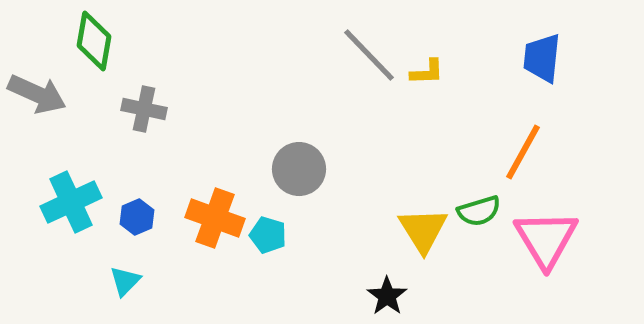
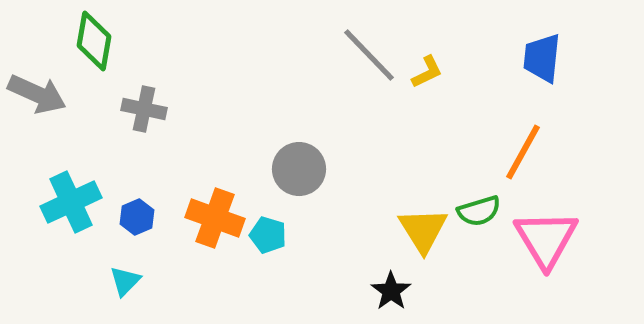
yellow L-shape: rotated 24 degrees counterclockwise
black star: moved 4 px right, 5 px up
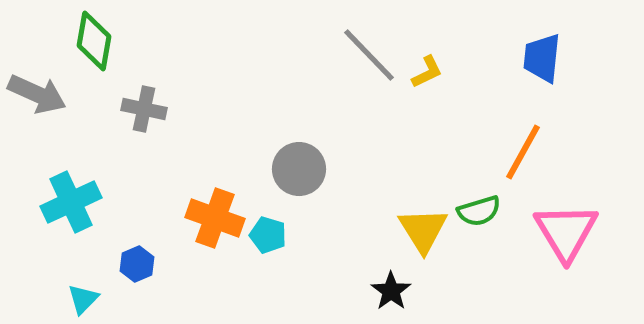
blue hexagon: moved 47 px down
pink triangle: moved 20 px right, 7 px up
cyan triangle: moved 42 px left, 18 px down
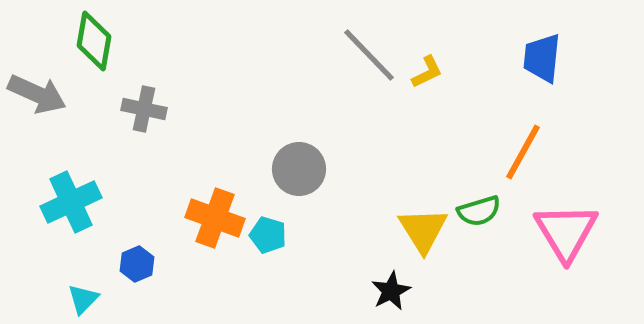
black star: rotated 9 degrees clockwise
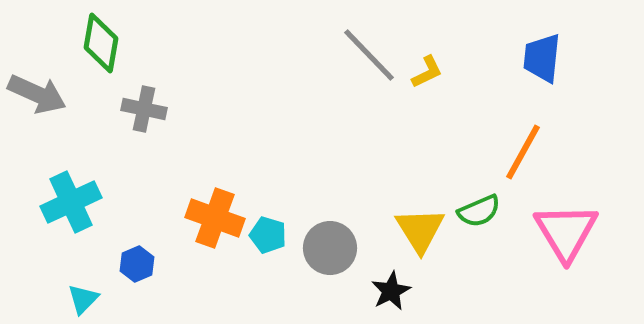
green diamond: moved 7 px right, 2 px down
gray circle: moved 31 px right, 79 px down
green semicircle: rotated 6 degrees counterclockwise
yellow triangle: moved 3 px left
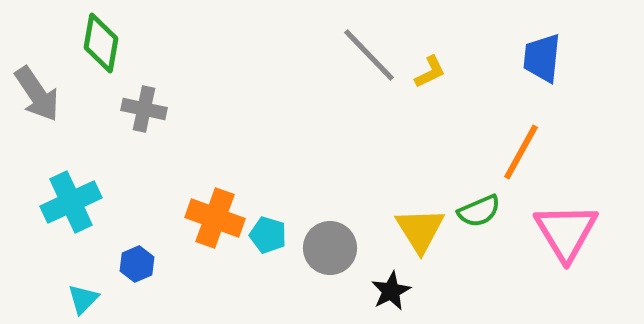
yellow L-shape: moved 3 px right
gray arrow: rotated 32 degrees clockwise
orange line: moved 2 px left
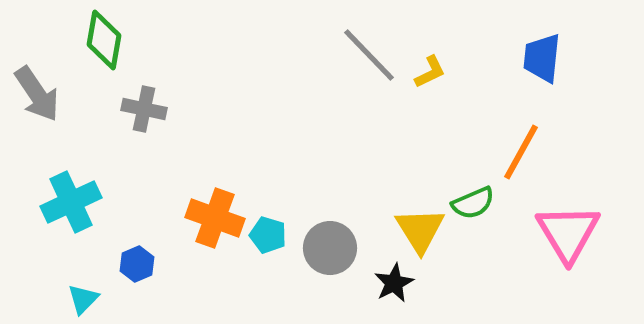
green diamond: moved 3 px right, 3 px up
green semicircle: moved 6 px left, 8 px up
pink triangle: moved 2 px right, 1 px down
black star: moved 3 px right, 8 px up
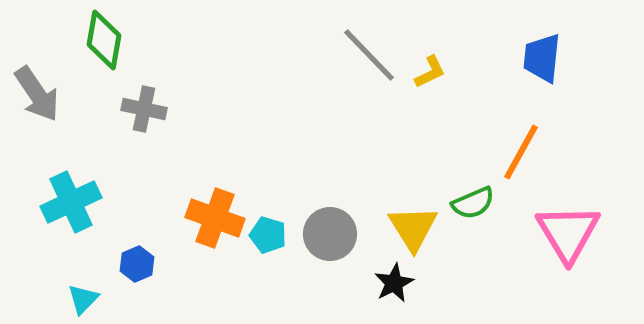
yellow triangle: moved 7 px left, 2 px up
gray circle: moved 14 px up
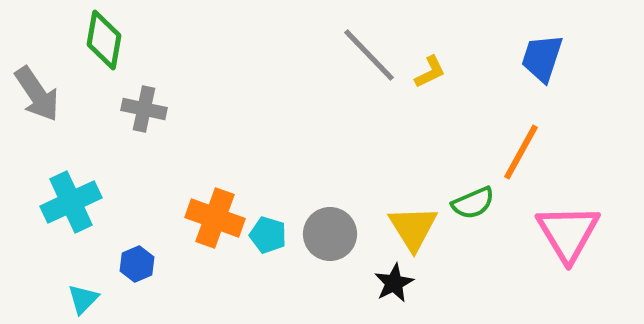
blue trapezoid: rotated 12 degrees clockwise
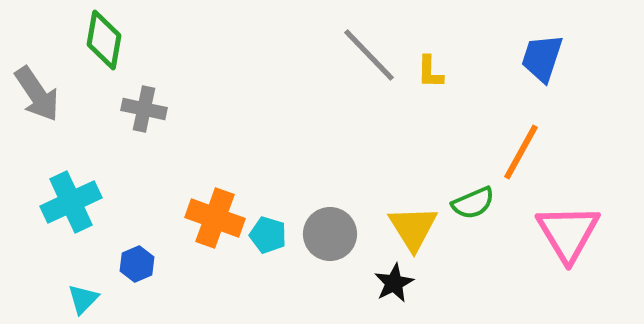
yellow L-shape: rotated 117 degrees clockwise
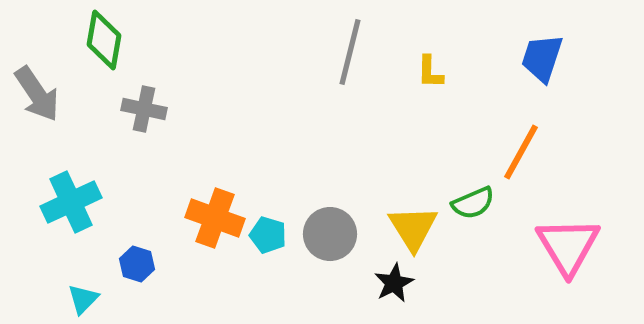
gray line: moved 19 px left, 3 px up; rotated 58 degrees clockwise
pink triangle: moved 13 px down
blue hexagon: rotated 20 degrees counterclockwise
